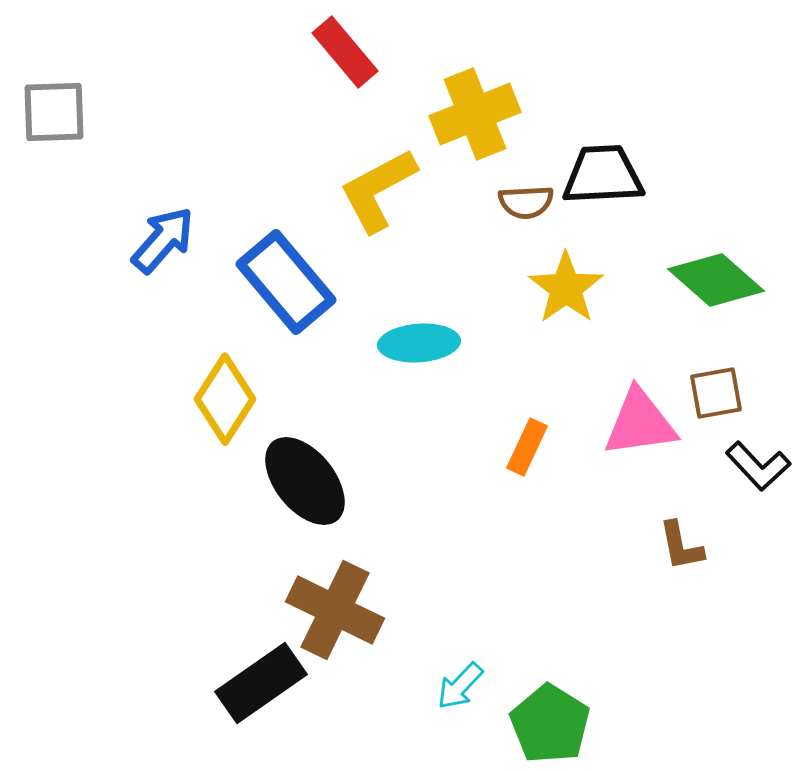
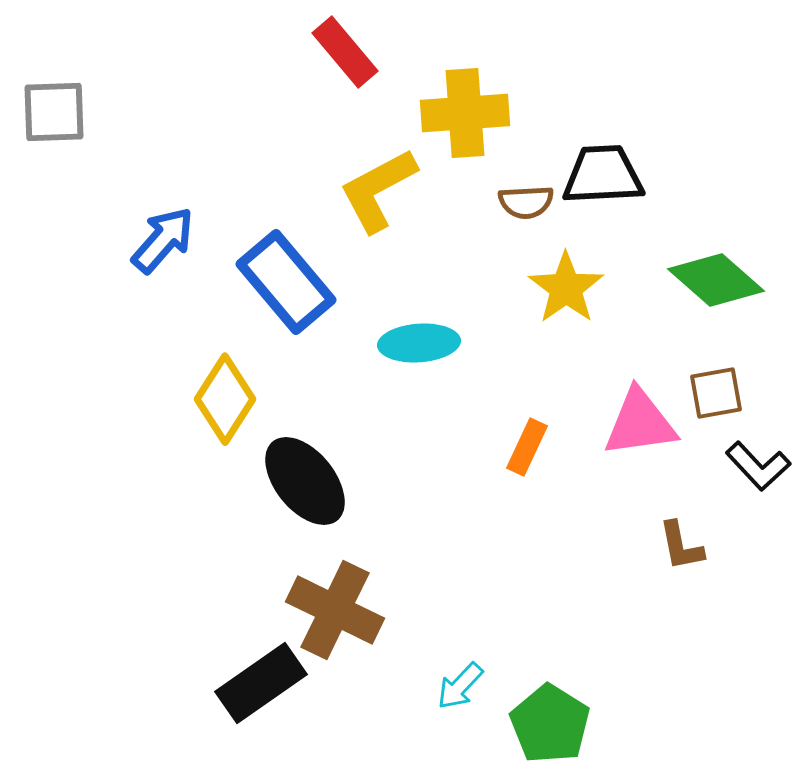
yellow cross: moved 10 px left, 1 px up; rotated 18 degrees clockwise
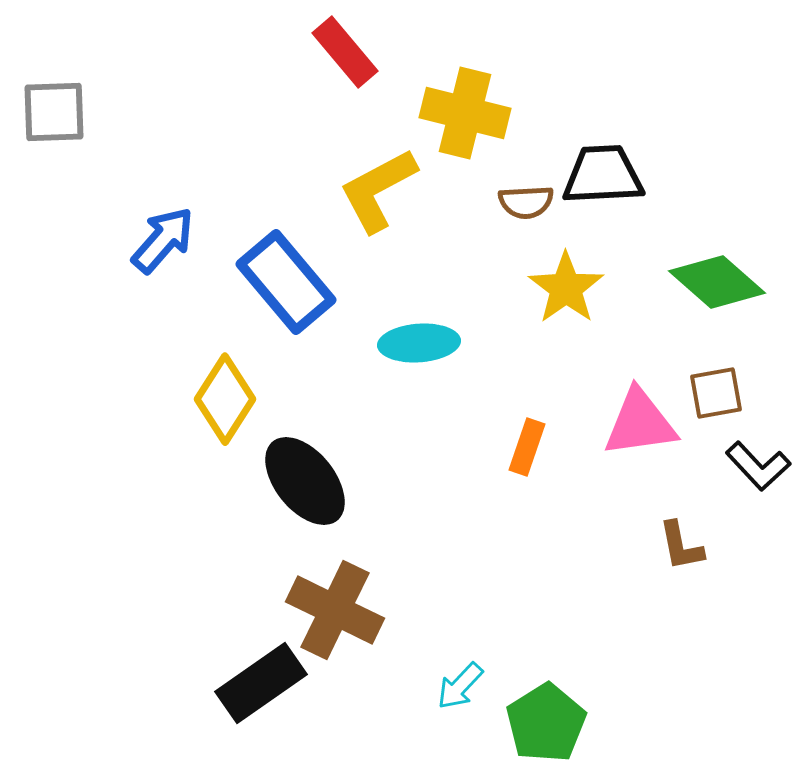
yellow cross: rotated 18 degrees clockwise
green diamond: moved 1 px right, 2 px down
orange rectangle: rotated 6 degrees counterclockwise
green pentagon: moved 4 px left, 1 px up; rotated 8 degrees clockwise
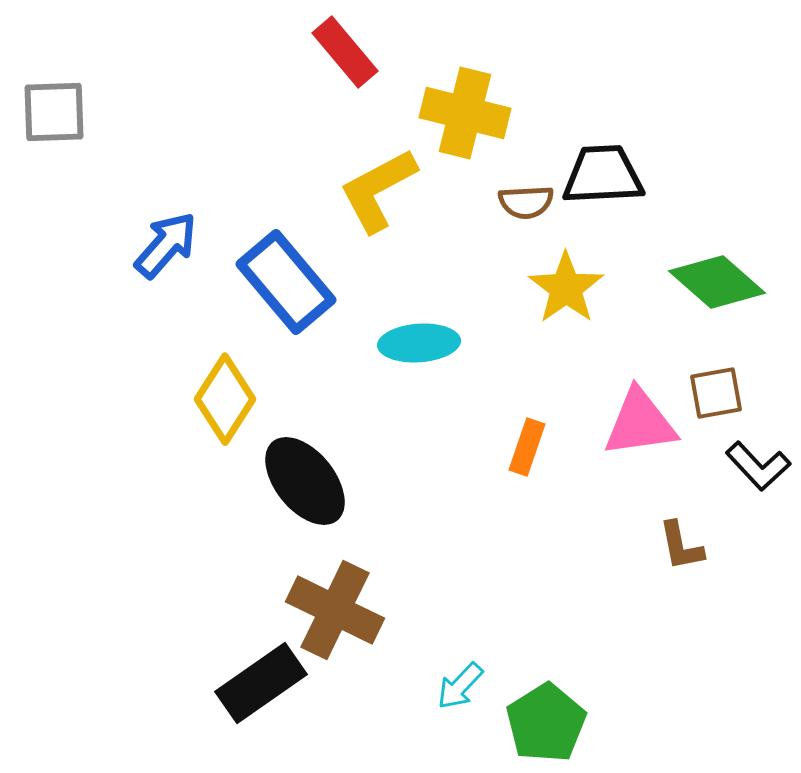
blue arrow: moved 3 px right, 5 px down
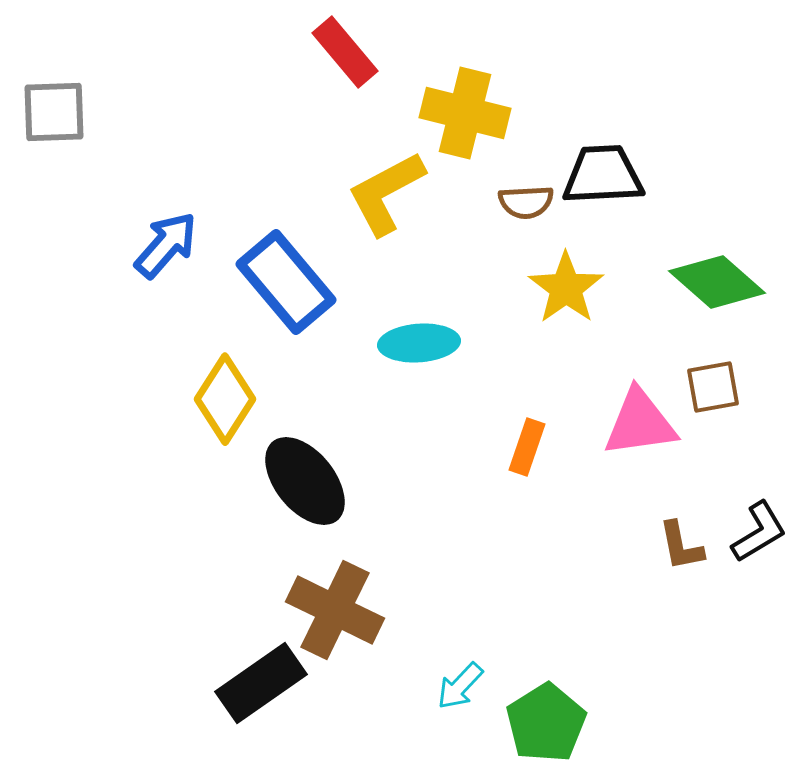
yellow L-shape: moved 8 px right, 3 px down
brown square: moved 3 px left, 6 px up
black L-shape: moved 1 px right, 66 px down; rotated 78 degrees counterclockwise
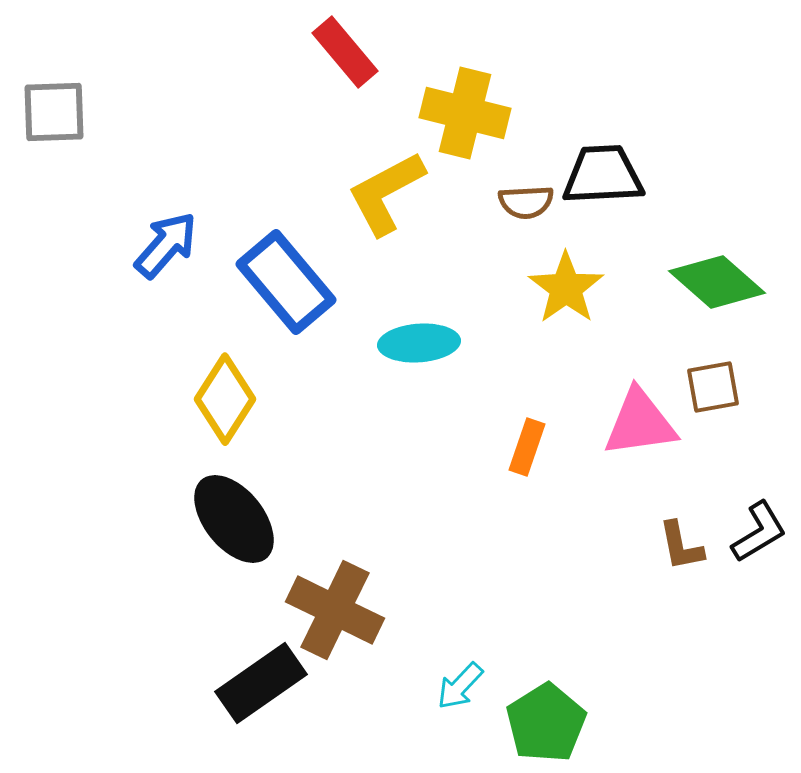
black ellipse: moved 71 px left, 38 px down
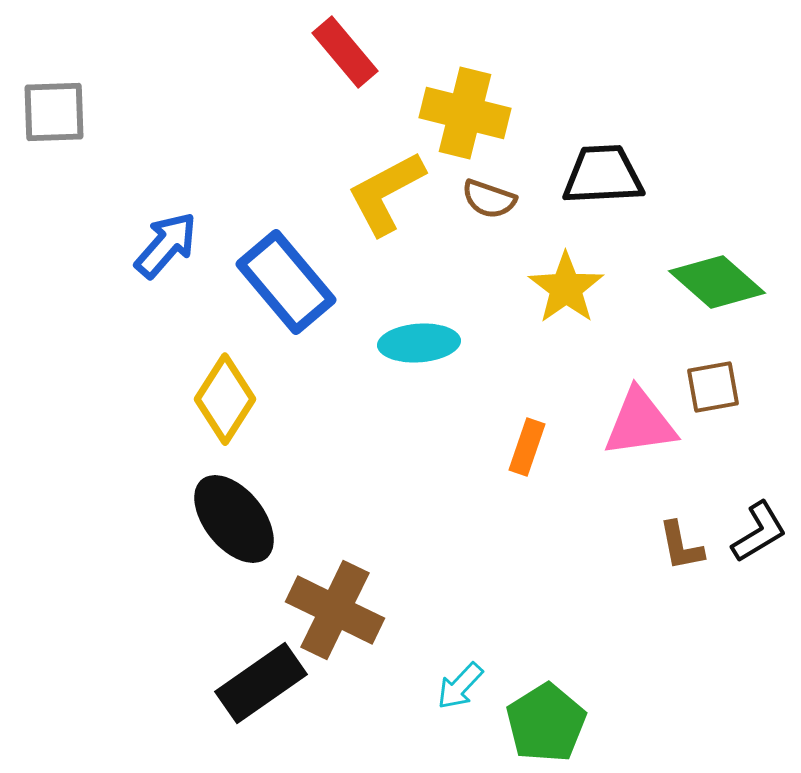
brown semicircle: moved 37 px left, 3 px up; rotated 22 degrees clockwise
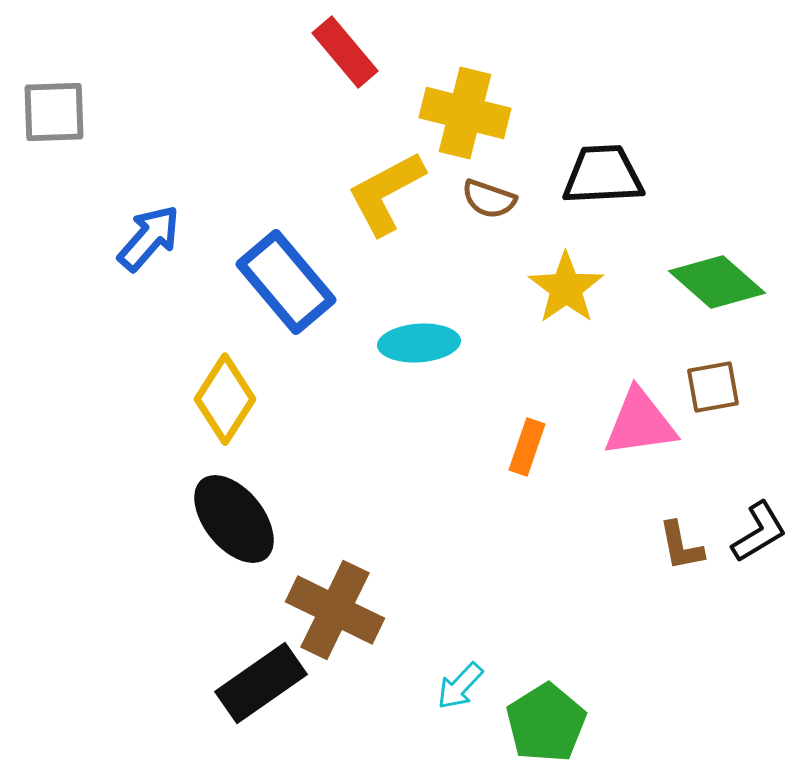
blue arrow: moved 17 px left, 7 px up
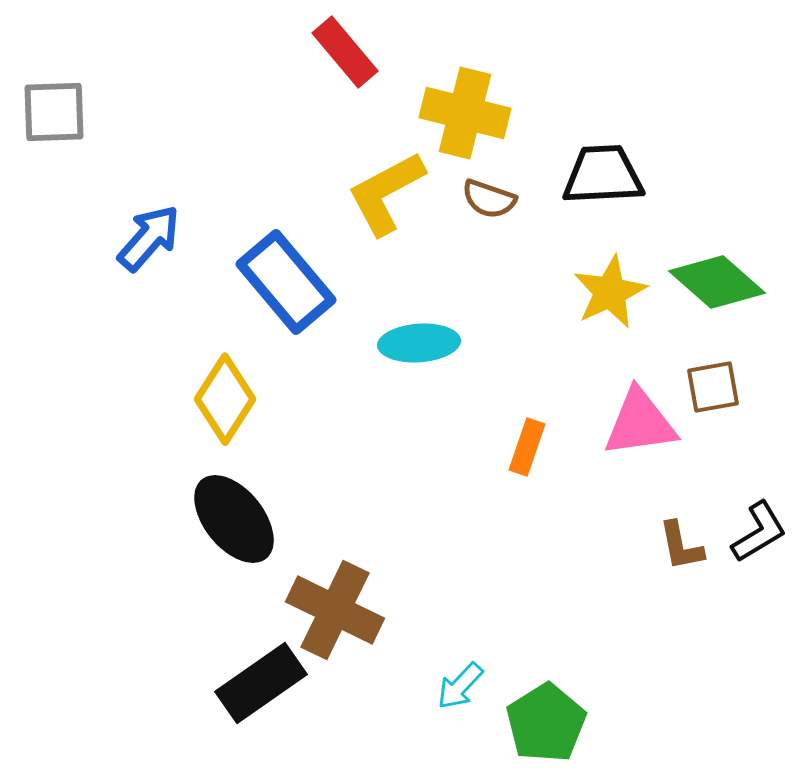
yellow star: moved 44 px right, 4 px down; rotated 10 degrees clockwise
